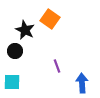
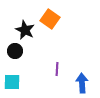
purple line: moved 3 px down; rotated 24 degrees clockwise
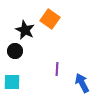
blue arrow: rotated 24 degrees counterclockwise
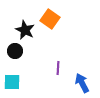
purple line: moved 1 px right, 1 px up
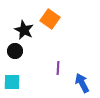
black star: moved 1 px left
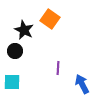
blue arrow: moved 1 px down
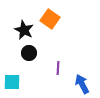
black circle: moved 14 px right, 2 px down
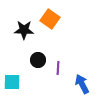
black star: rotated 24 degrees counterclockwise
black circle: moved 9 px right, 7 px down
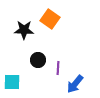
blue arrow: moved 7 px left; rotated 114 degrees counterclockwise
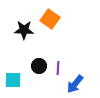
black circle: moved 1 px right, 6 px down
cyan square: moved 1 px right, 2 px up
